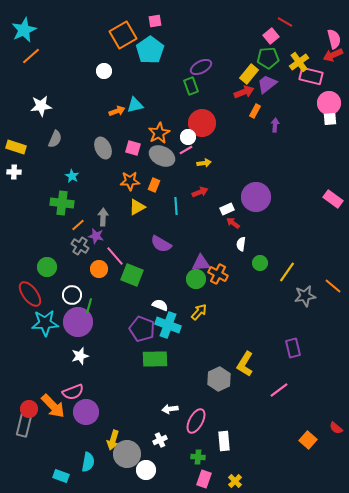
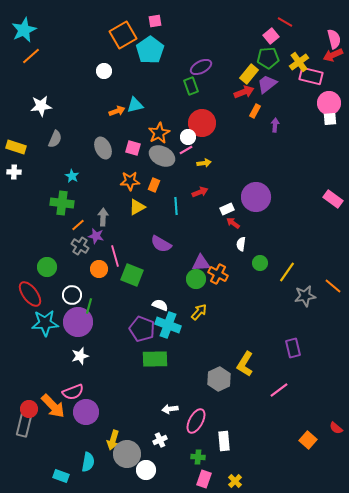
pink line at (115, 256): rotated 25 degrees clockwise
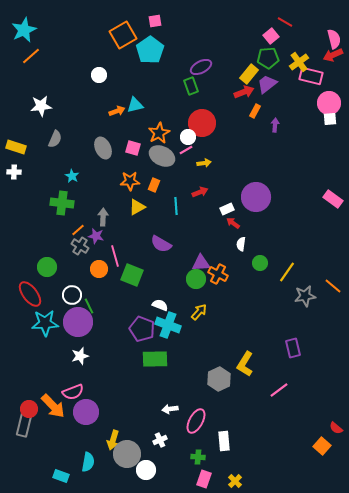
white circle at (104, 71): moved 5 px left, 4 px down
orange line at (78, 225): moved 5 px down
green line at (89, 306): rotated 42 degrees counterclockwise
orange square at (308, 440): moved 14 px right, 6 px down
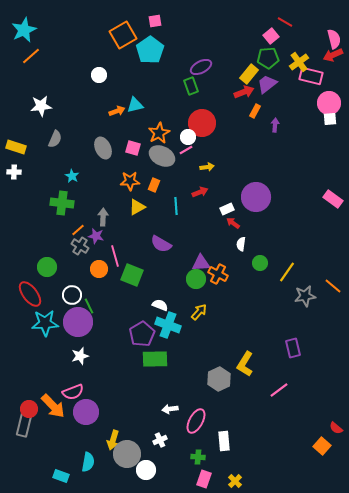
yellow arrow at (204, 163): moved 3 px right, 4 px down
purple pentagon at (142, 329): moved 5 px down; rotated 20 degrees clockwise
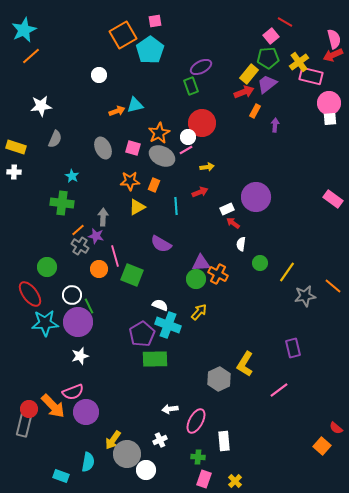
yellow arrow at (113, 440): rotated 18 degrees clockwise
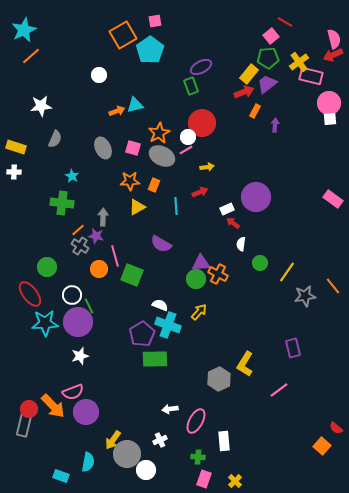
orange line at (333, 286): rotated 12 degrees clockwise
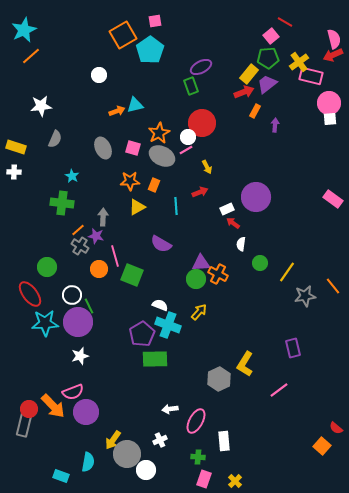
yellow arrow at (207, 167): rotated 72 degrees clockwise
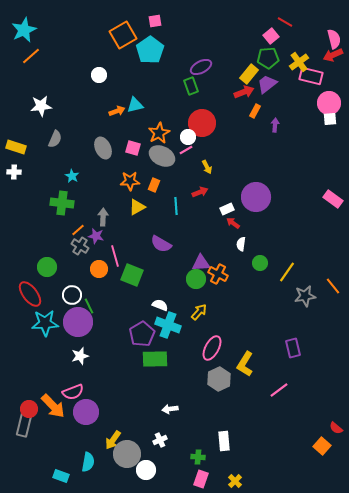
pink ellipse at (196, 421): moved 16 px right, 73 px up
pink rectangle at (204, 479): moved 3 px left
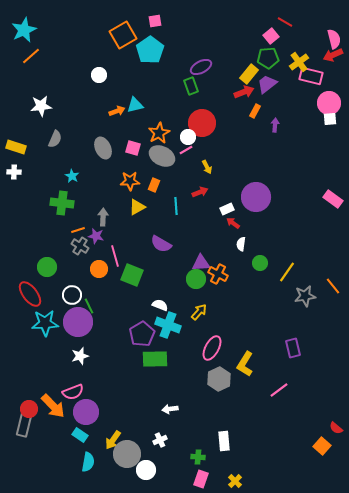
orange line at (78, 230): rotated 24 degrees clockwise
cyan rectangle at (61, 476): moved 19 px right, 41 px up; rotated 14 degrees clockwise
